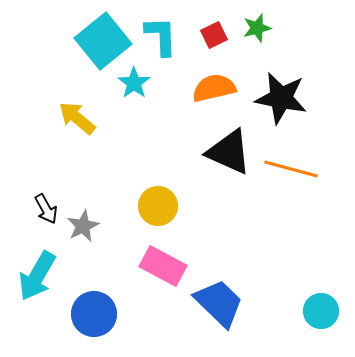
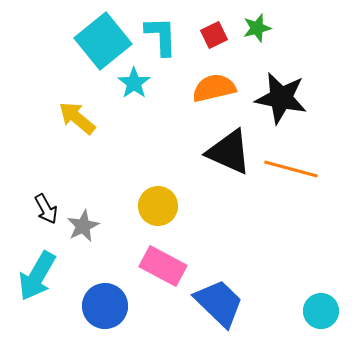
blue circle: moved 11 px right, 8 px up
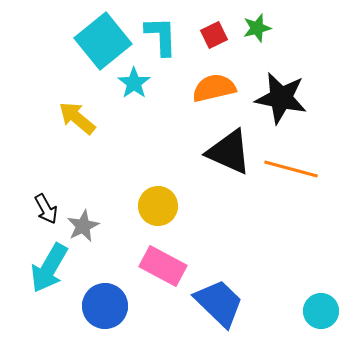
cyan arrow: moved 12 px right, 8 px up
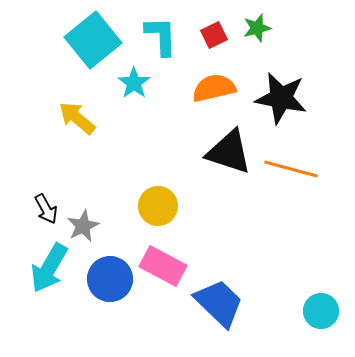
cyan square: moved 10 px left, 1 px up
black triangle: rotated 6 degrees counterclockwise
blue circle: moved 5 px right, 27 px up
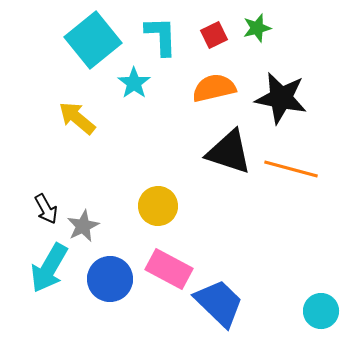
pink rectangle: moved 6 px right, 3 px down
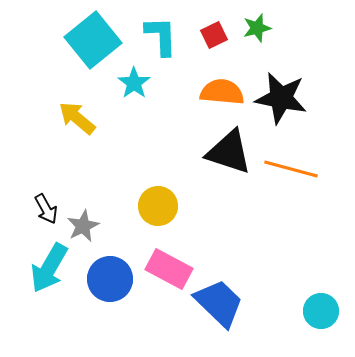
orange semicircle: moved 8 px right, 4 px down; rotated 18 degrees clockwise
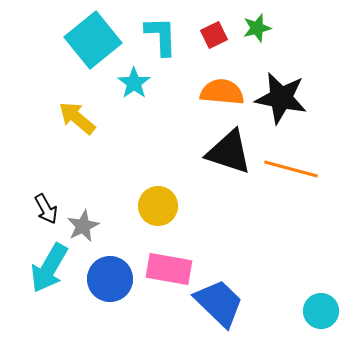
pink rectangle: rotated 18 degrees counterclockwise
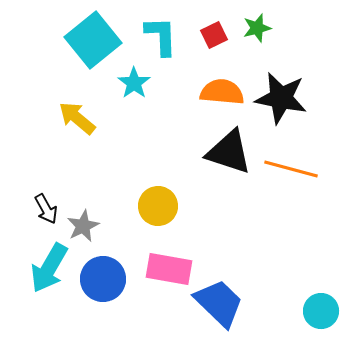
blue circle: moved 7 px left
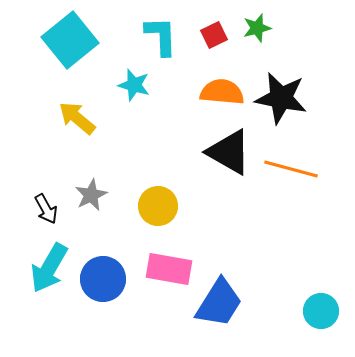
cyan square: moved 23 px left
cyan star: moved 2 px down; rotated 20 degrees counterclockwise
black triangle: rotated 12 degrees clockwise
gray star: moved 8 px right, 31 px up
blue trapezoid: rotated 78 degrees clockwise
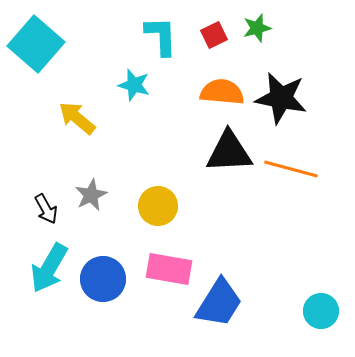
cyan square: moved 34 px left, 4 px down; rotated 10 degrees counterclockwise
black triangle: rotated 33 degrees counterclockwise
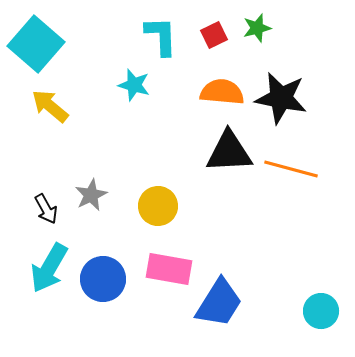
yellow arrow: moved 27 px left, 12 px up
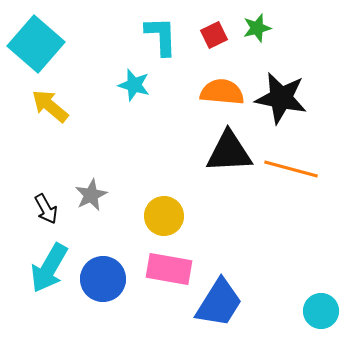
yellow circle: moved 6 px right, 10 px down
